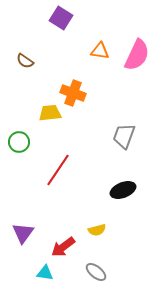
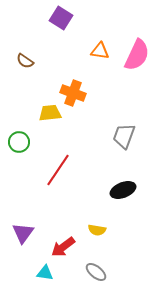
yellow semicircle: rotated 24 degrees clockwise
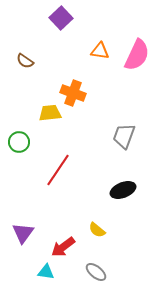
purple square: rotated 15 degrees clockwise
yellow semicircle: rotated 30 degrees clockwise
cyan triangle: moved 1 px right, 1 px up
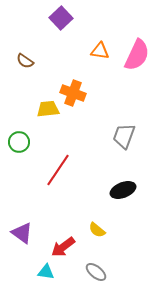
yellow trapezoid: moved 2 px left, 4 px up
purple triangle: moved 1 px left; rotated 30 degrees counterclockwise
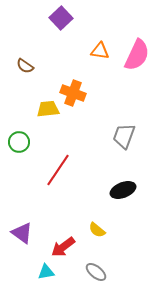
brown semicircle: moved 5 px down
cyan triangle: rotated 18 degrees counterclockwise
